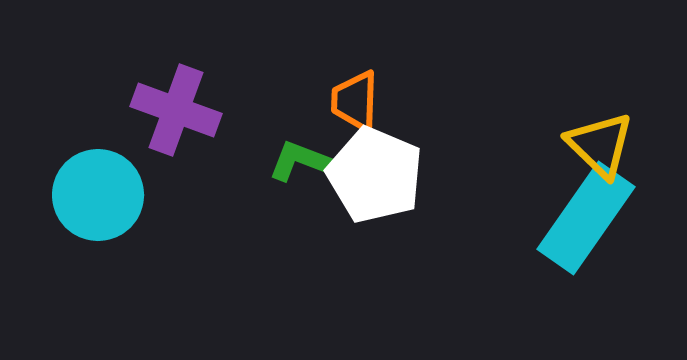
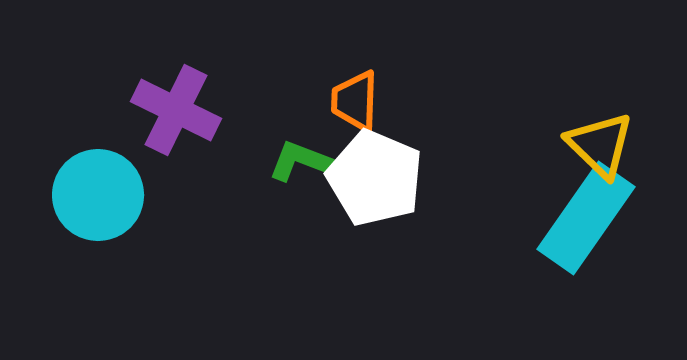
purple cross: rotated 6 degrees clockwise
white pentagon: moved 3 px down
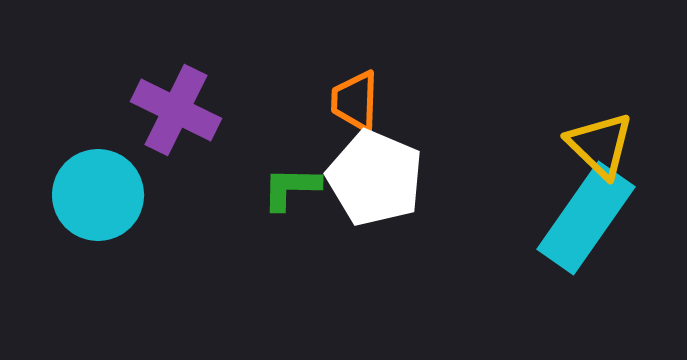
green L-shape: moved 9 px left, 27 px down; rotated 20 degrees counterclockwise
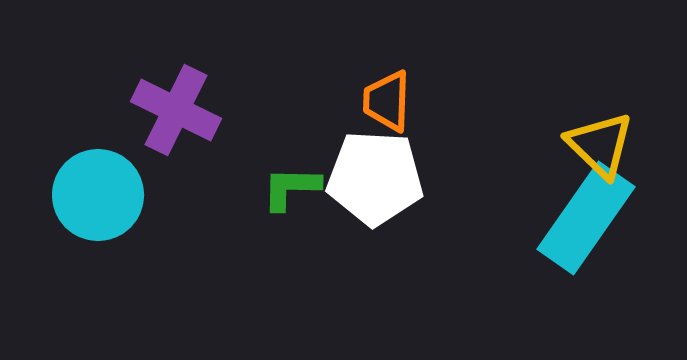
orange trapezoid: moved 32 px right
white pentagon: rotated 20 degrees counterclockwise
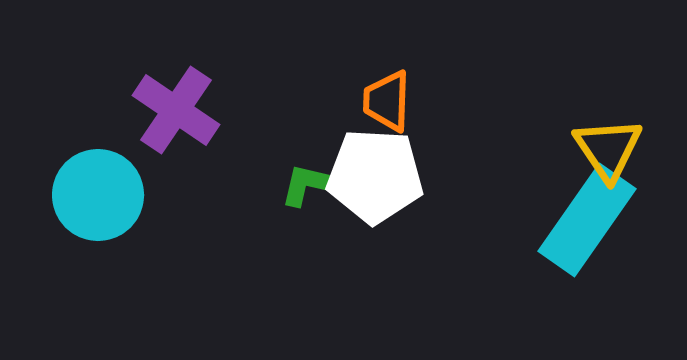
purple cross: rotated 8 degrees clockwise
yellow triangle: moved 8 px right, 4 px down; rotated 12 degrees clockwise
white pentagon: moved 2 px up
green L-shape: moved 20 px right, 3 px up; rotated 12 degrees clockwise
cyan rectangle: moved 1 px right, 2 px down
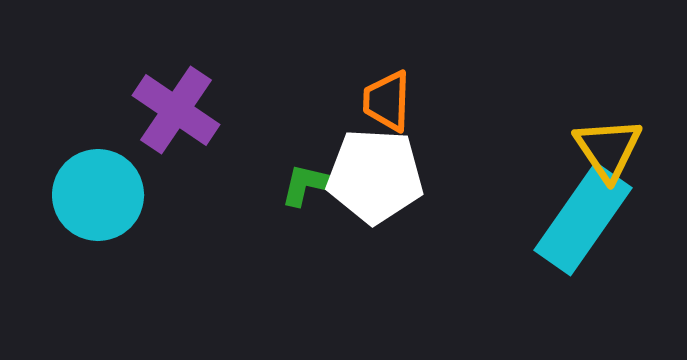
cyan rectangle: moved 4 px left, 1 px up
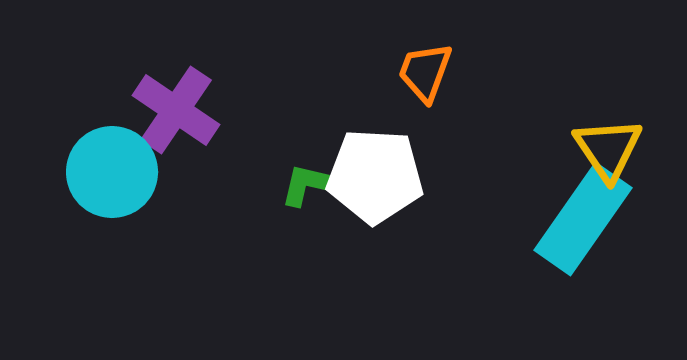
orange trapezoid: moved 38 px right, 29 px up; rotated 18 degrees clockwise
cyan circle: moved 14 px right, 23 px up
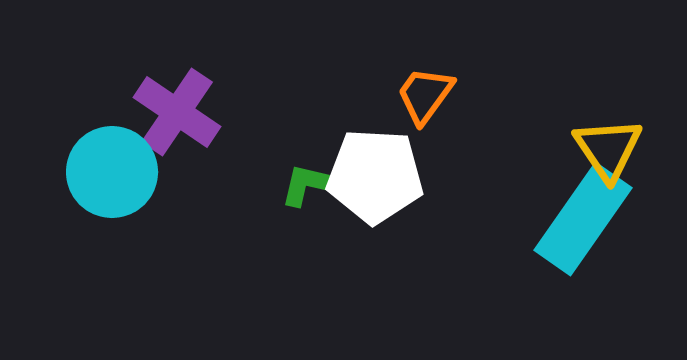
orange trapezoid: moved 23 px down; rotated 16 degrees clockwise
purple cross: moved 1 px right, 2 px down
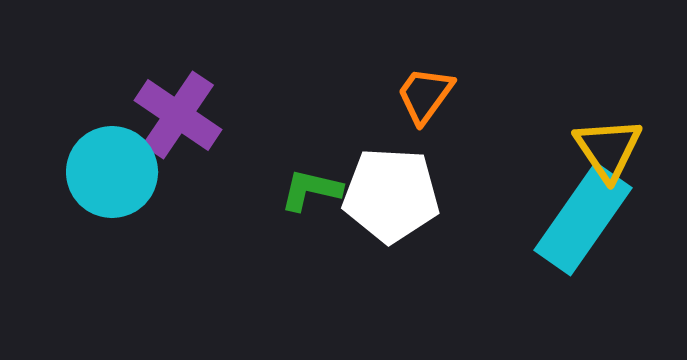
purple cross: moved 1 px right, 3 px down
white pentagon: moved 16 px right, 19 px down
green L-shape: moved 5 px down
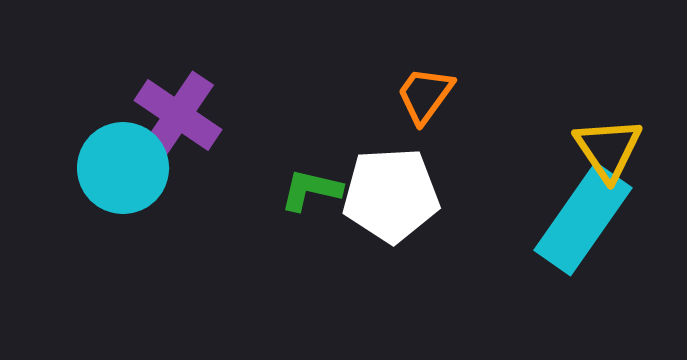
cyan circle: moved 11 px right, 4 px up
white pentagon: rotated 6 degrees counterclockwise
